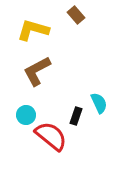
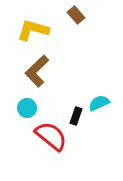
brown L-shape: rotated 16 degrees counterclockwise
cyan semicircle: rotated 90 degrees counterclockwise
cyan circle: moved 1 px right, 7 px up
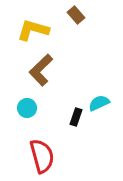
brown L-shape: moved 4 px right, 1 px up
black rectangle: moved 1 px down
red semicircle: moved 9 px left, 20 px down; rotated 36 degrees clockwise
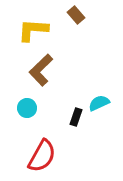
yellow L-shape: rotated 12 degrees counterclockwise
red semicircle: rotated 44 degrees clockwise
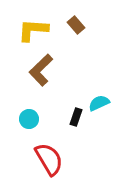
brown rectangle: moved 10 px down
cyan circle: moved 2 px right, 11 px down
red semicircle: moved 7 px right, 3 px down; rotated 60 degrees counterclockwise
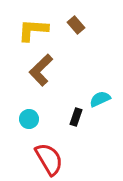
cyan semicircle: moved 1 px right, 4 px up
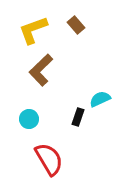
yellow L-shape: rotated 24 degrees counterclockwise
black rectangle: moved 2 px right
